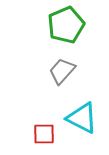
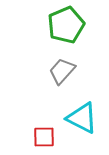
red square: moved 3 px down
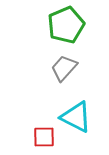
gray trapezoid: moved 2 px right, 3 px up
cyan triangle: moved 6 px left, 1 px up
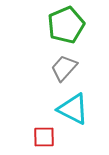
cyan triangle: moved 3 px left, 8 px up
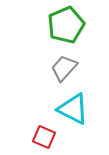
red square: rotated 25 degrees clockwise
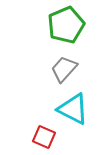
gray trapezoid: moved 1 px down
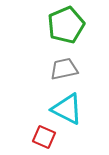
gray trapezoid: rotated 36 degrees clockwise
cyan triangle: moved 6 px left
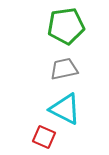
green pentagon: moved 1 px down; rotated 15 degrees clockwise
cyan triangle: moved 2 px left
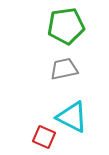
cyan triangle: moved 7 px right, 8 px down
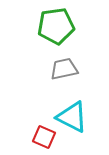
green pentagon: moved 10 px left
